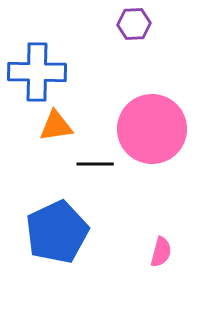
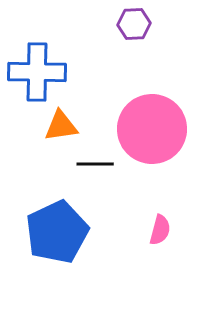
orange triangle: moved 5 px right
pink semicircle: moved 1 px left, 22 px up
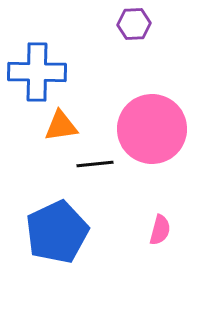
black line: rotated 6 degrees counterclockwise
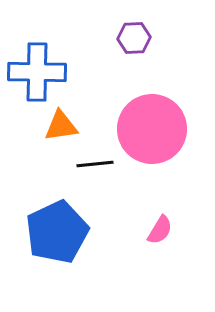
purple hexagon: moved 14 px down
pink semicircle: rotated 16 degrees clockwise
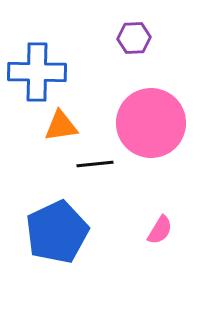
pink circle: moved 1 px left, 6 px up
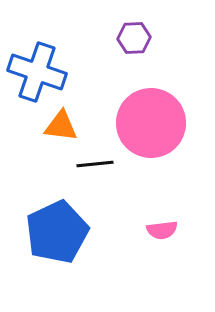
blue cross: rotated 18 degrees clockwise
orange triangle: rotated 15 degrees clockwise
pink semicircle: moved 2 px right; rotated 52 degrees clockwise
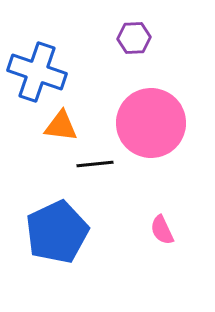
pink semicircle: rotated 72 degrees clockwise
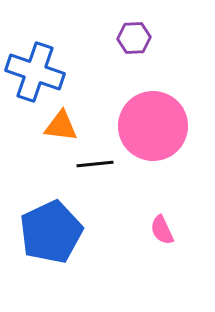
blue cross: moved 2 px left
pink circle: moved 2 px right, 3 px down
blue pentagon: moved 6 px left
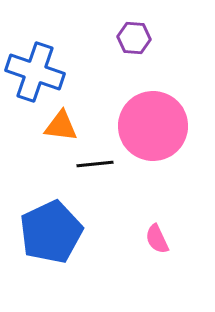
purple hexagon: rotated 8 degrees clockwise
pink semicircle: moved 5 px left, 9 px down
